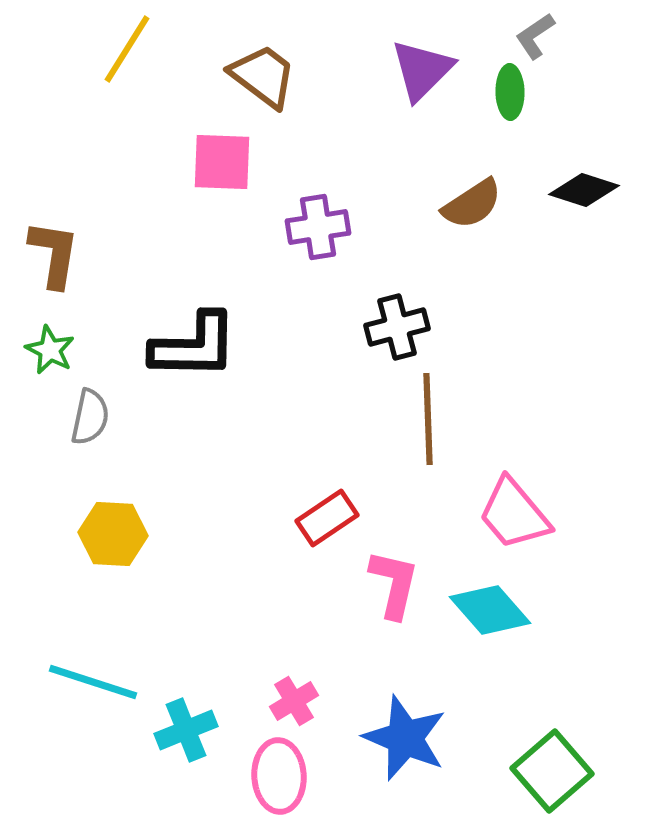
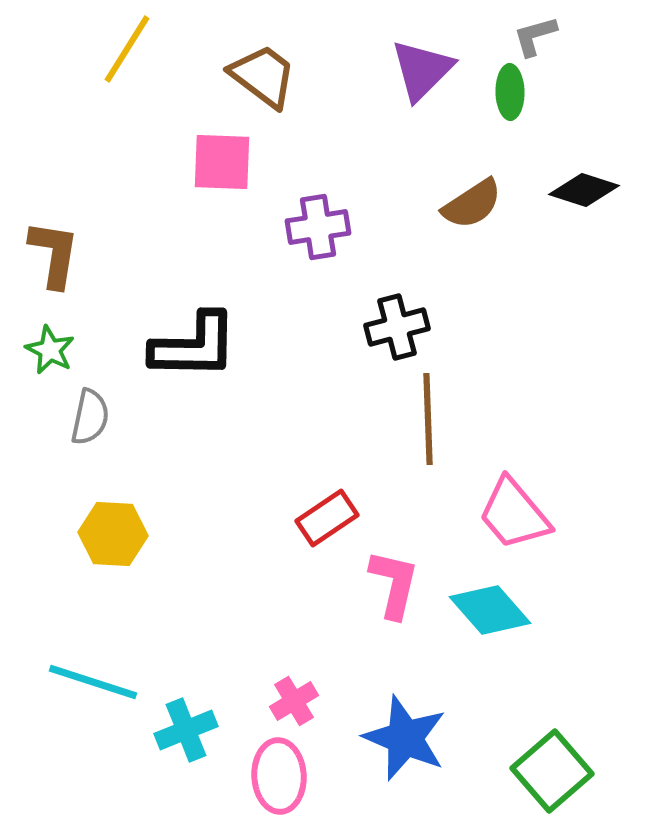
gray L-shape: rotated 18 degrees clockwise
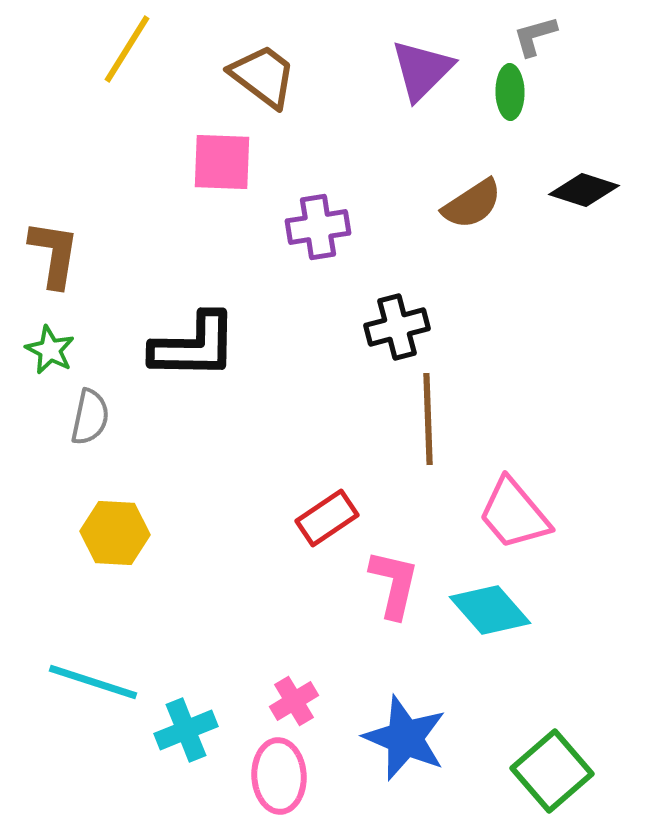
yellow hexagon: moved 2 px right, 1 px up
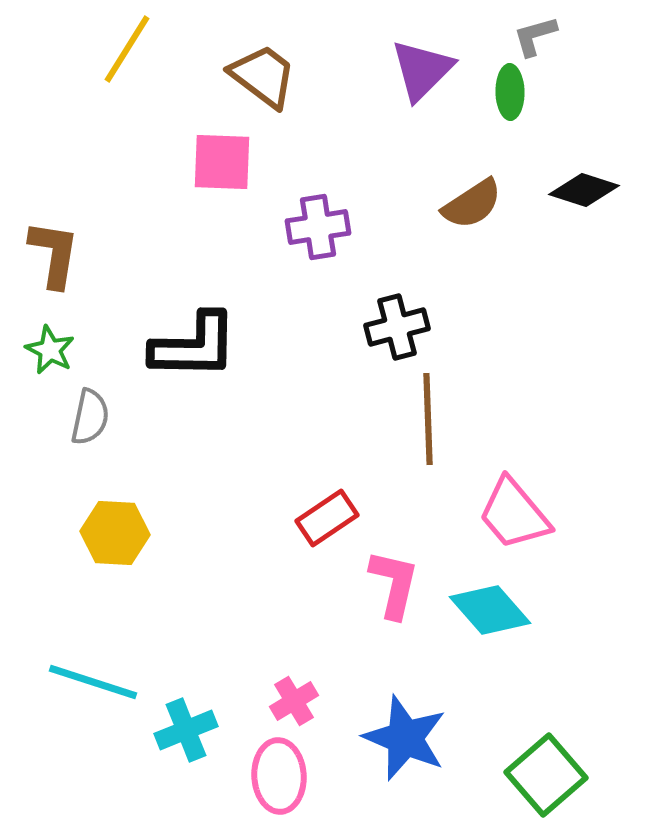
green square: moved 6 px left, 4 px down
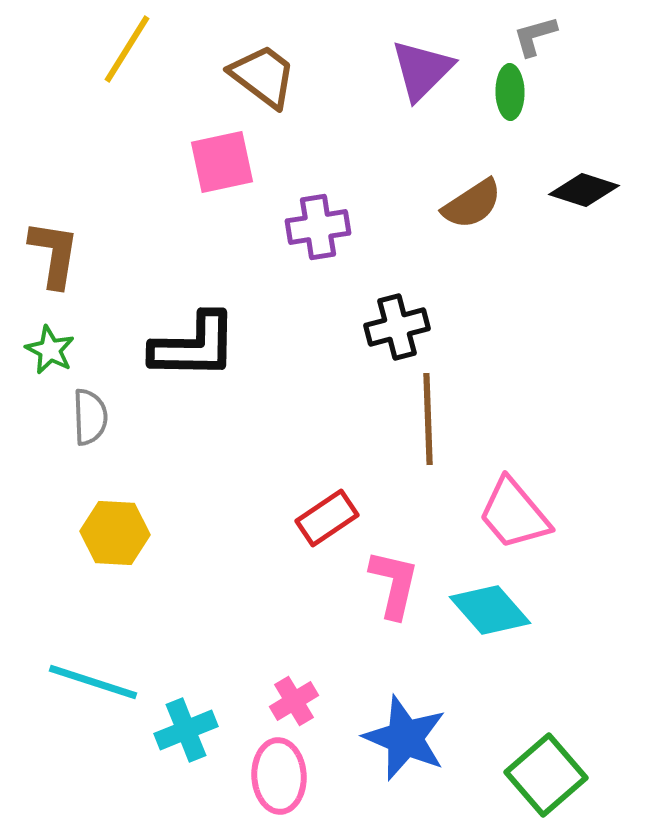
pink square: rotated 14 degrees counterclockwise
gray semicircle: rotated 14 degrees counterclockwise
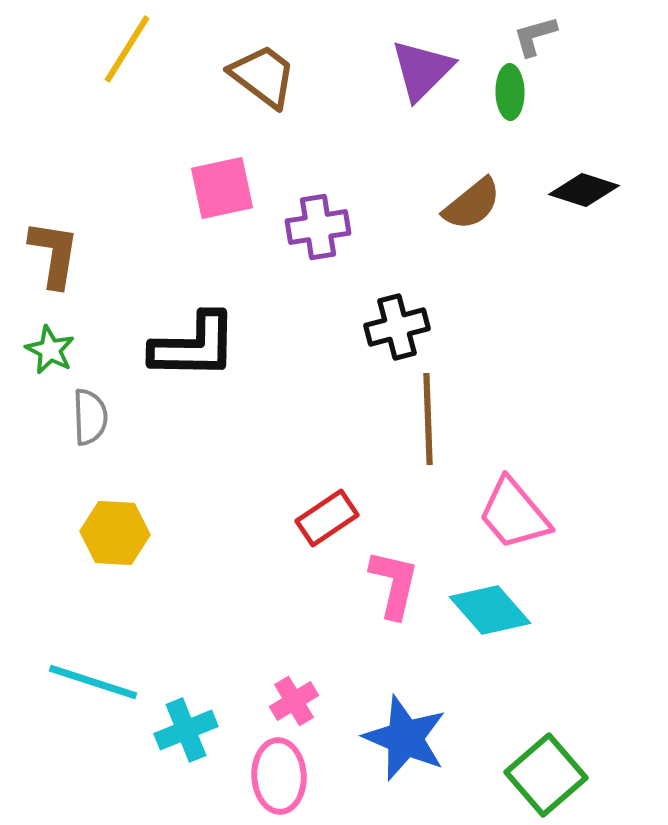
pink square: moved 26 px down
brown semicircle: rotated 6 degrees counterclockwise
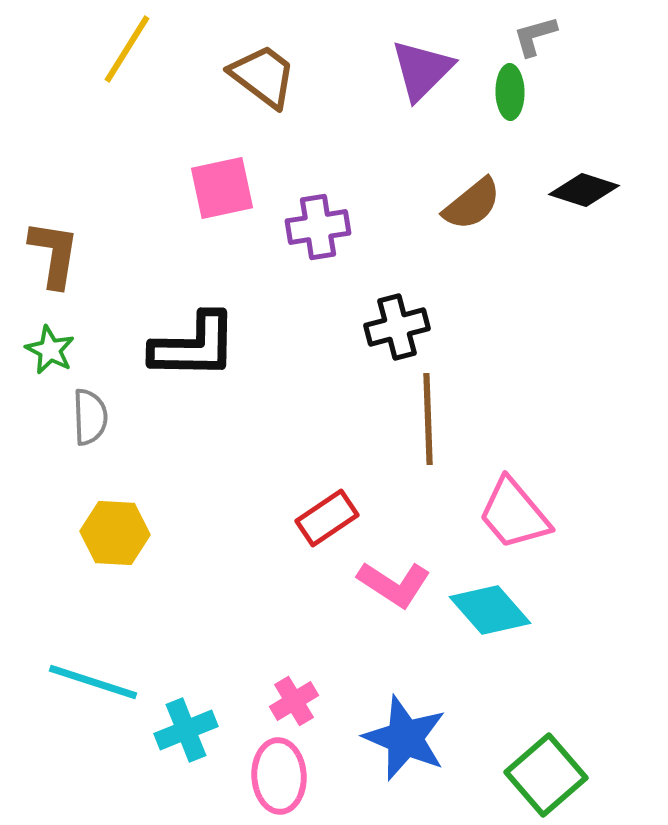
pink L-shape: rotated 110 degrees clockwise
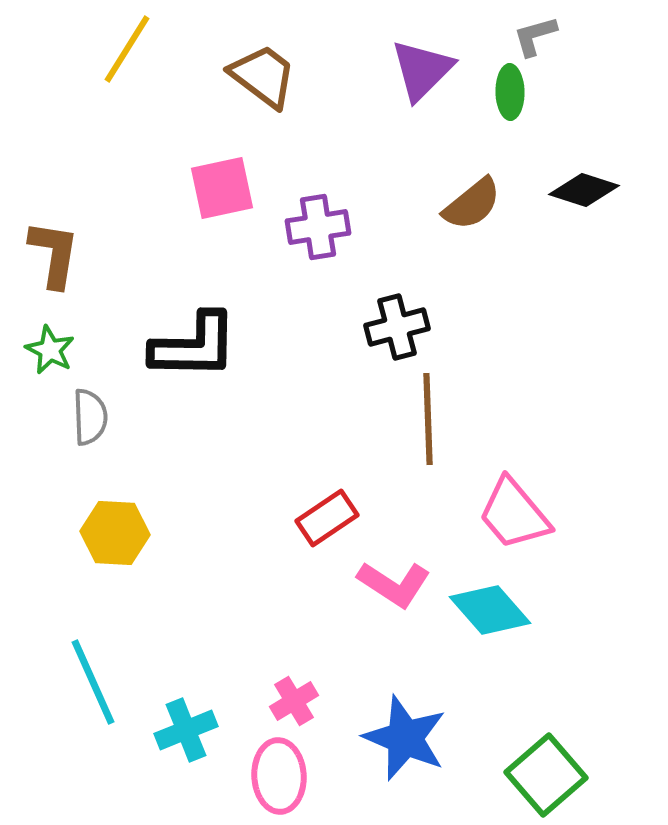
cyan line: rotated 48 degrees clockwise
